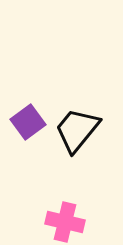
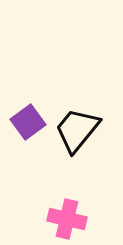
pink cross: moved 2 px right, 3 px up
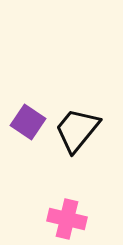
purple square: rotated 20 degrees counterclockwise
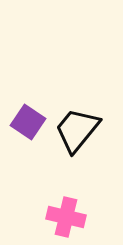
pink cross: moved 1 px left, 2 px up
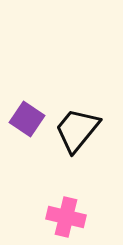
purple square: moved 1 px left, 3 px up
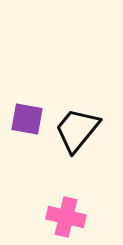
purple square: rotated 24 degrees counterclockwise
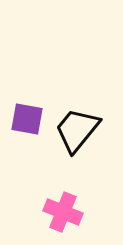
pink cross: moved 3 px left, 5 px up; rotated 9 degrees clockwise
